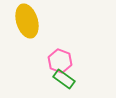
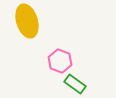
green rectangle: moved 11 px right, 5 px down
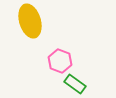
yellow ellipse: moved 3 px right
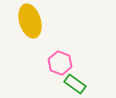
pink hexagon: moved 2 px down
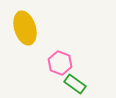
yellow ellipse: moved 5 px left, 7 px down
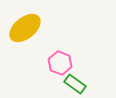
yellow ellipse: rotated 68 degrees clockwise
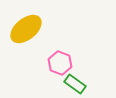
yellow ellipse: moved 1 px right, 1 px down
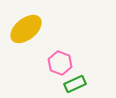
green rectangle: rotated 60 degrees counterclockwise
